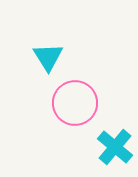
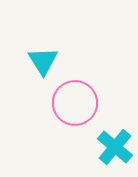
cyan triangle: moved 5 px left, 4 px down
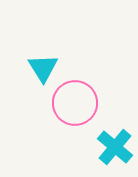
cyan triangle: moved 7 px down
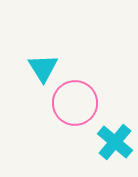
cyan cross: moved 5 px up
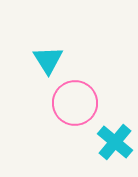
cyan triangle: moved 5 px right, 8 px up
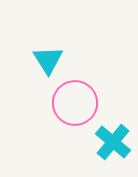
cyan cross: moved 2 px left
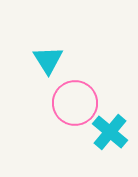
cyan cross: moved 3 px left, 10 px up
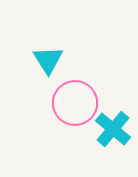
cyan cross: moved 3 px right, 3 px up
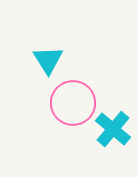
pink circle: moved 2 px left
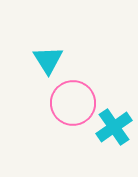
cyan cross: moved 1 px right, 2 px up; rotated 15 degrees clockwise
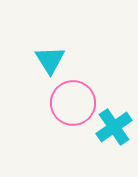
cyan triangle: moved 2 px right
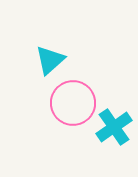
cyan triangle: rotated 20 degrees clockwise
